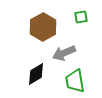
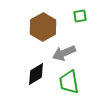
green square: moved 1 px left, 1 px up
green trapezoid: moved 6 px left, 1 px down
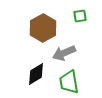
brown hexagon: moved 1 px down
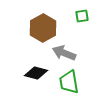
green square: moved 2 px right
gray arrow: rotated 45 degrees clockwise
black diamond: moved 1 px up; rotated 45 degrees clockwise
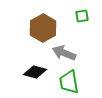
black diamond: moved 1 px left, 1 px up
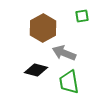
black diamond: moved 1 px right, 2 px up
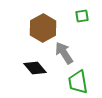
gray arrow: rotated 35 degrees clockwise
black diamond: moved 1 px left, 2 px up; rotated 35 degrees clockwise
green trapezoid: moved 9 px right
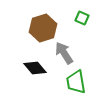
green square: moved 2 px down; rotated 32 degrees clockwise
brown hexagon: rotated 12 degrees clockwise
green trapezoid: moved 2 px left
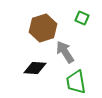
gray arrow: moved 1 px right, 1 px up
black diamond: rotated 45 degrees counterclockwise
